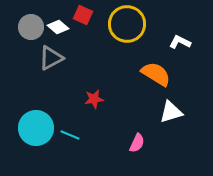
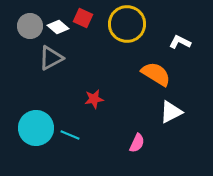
red square: moved 3 px down
gray circle: moved 1 px left, 1 px up
white triangle: rotated 10 degrees counterclockwise
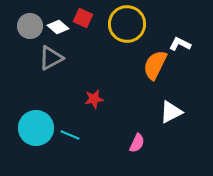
white L-shape: moved 2 px down
orange semicircle: moved 1 px left, 9 px up; rotated 96 degrees counterclockwise
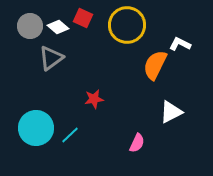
yellow circle: moved 1 px down
gray triangle: rotated 8 degrees counterclockwise
cyan line: rotated 66 degrees counterclockwise
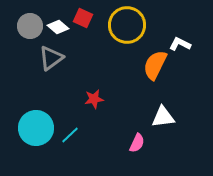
white triangle: moved 8 px left, 5 px down; rotated 20 degrees clockwise
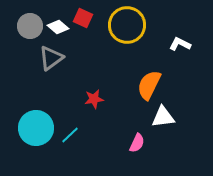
orange semicircle: moved 6 px left, 20 px down
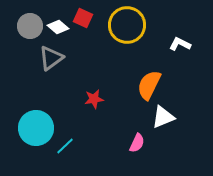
white triangle: rotated 15 degrees counterclockwise
cyan line: moved 5 px left, 11 px down
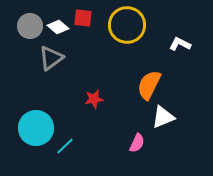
red square: rotated 18 degrees counterclockwise
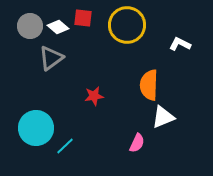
orange semicircle: rotated 24 degrees counterclockwise
red star: moved 3 px up
